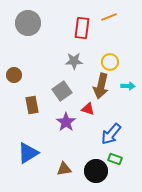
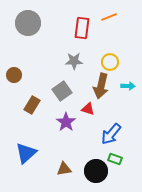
brown rectangle: rotated 42 degrees clockwise
blue triangle: moved 2 px left; rotated 10 degrees counterclockwise
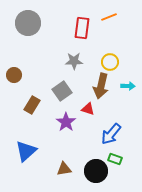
blue triangle: moved 2 px up
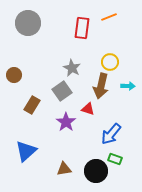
gray star: moved 2 px left, 7 px down; rotated 30 degrees clockwise
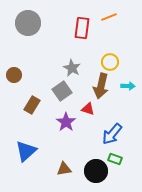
blue arrow: moved 1 px right
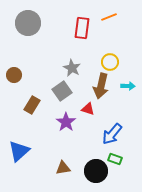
blue triangle: moved 7 px left
brown triangle: moved 1 px left, 1 px up
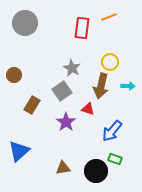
gray circle: moved 3 px left
blue arrow: moved 3 px up
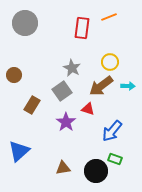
brown arrow: rotated 40 degrees clockwise
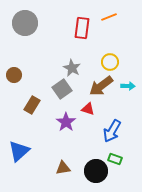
gray square: moved 2 px up
blue arrow: rotated 10 degrees counterclockwise
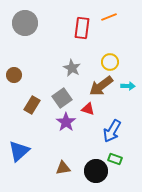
gray square: moved 9 px down
